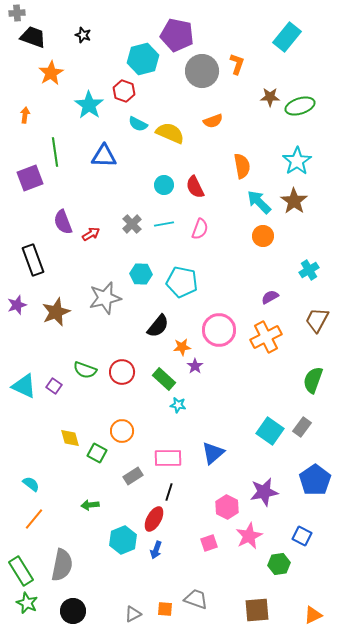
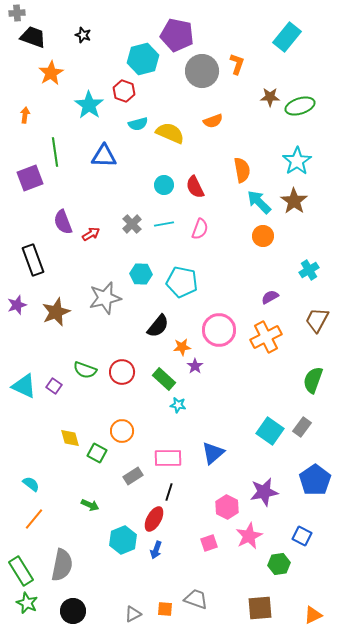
cyan semicircle at (138, 124): rotated 42 degrees counterclockwise
orange semicircle at (242, 166): moved 4 px down
green arrow at (90, 505): rotated 150 degrees counterclockwise
brown square at (257, 610): moved 3 px right, 2 px up
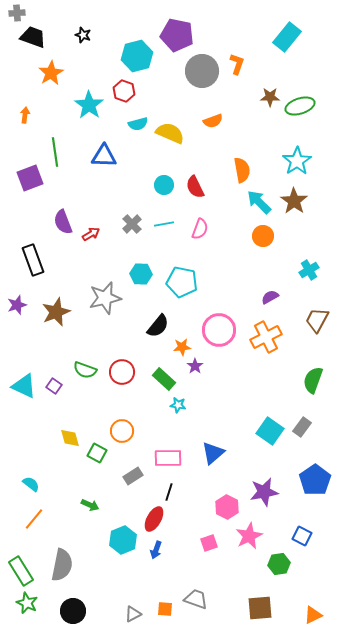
cyan hexagon at (143, 59): moved 6 px left, 3 px up
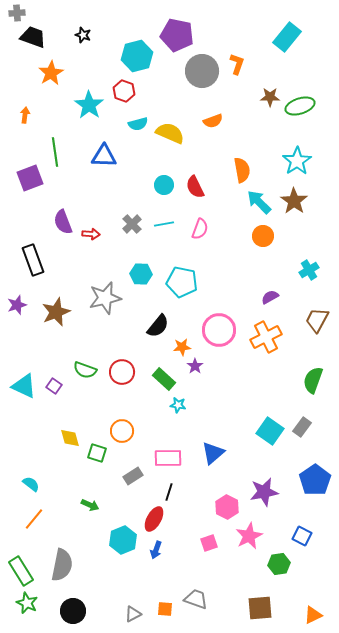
red arrow at (91, 234): rotated 36 degrees clockwise
green square at (97, 453): rotated 12 degrees counterclockwise
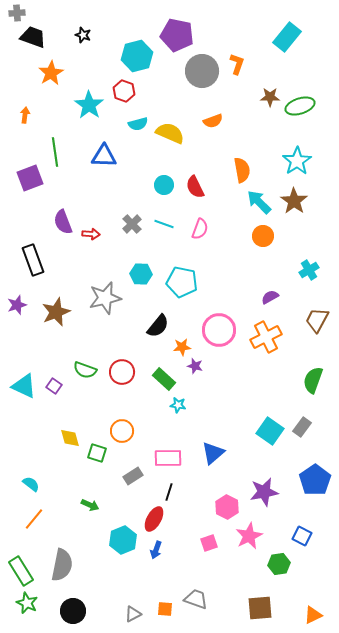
cyan line at (164, 224): rotated 30 degrees clockwise
purple star at (195, 366): rotated 21 degrees counterclockwise
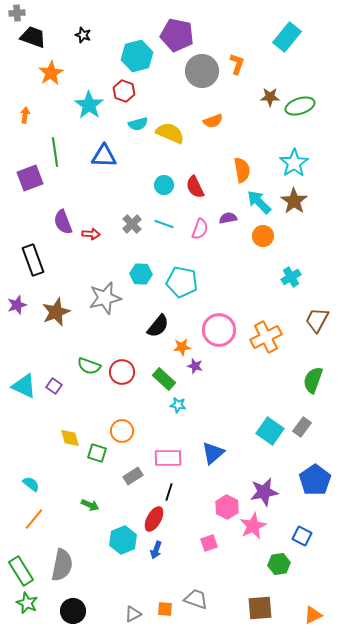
cyan star at (297, 161): moved 3 px left, 2 px down
cyan cross at (309, 270): moved 18 px left, 7 px down
purple semicircle at (270, 297): moved 42 px left, 79 px up; rotated 18 degrees clockwise
green semicircle at (85, 370): moved 4 px right, 4 px up
pink star at (249, 536): moved 4 px right, 10 px up
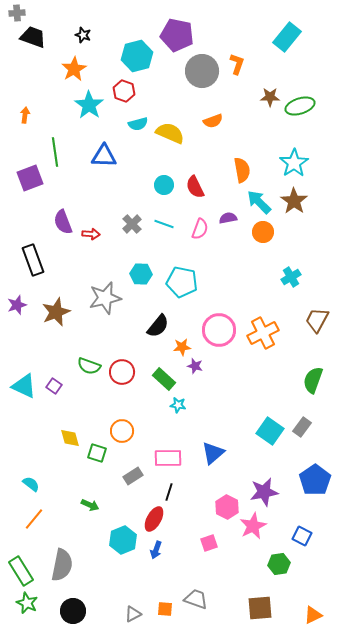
orange star at (51, 73): moved 23 px right, 4 px up
orange circle at (263, 236): moved 4 px up
orange cross at (266, 337): moved 3 px left, 4 px up
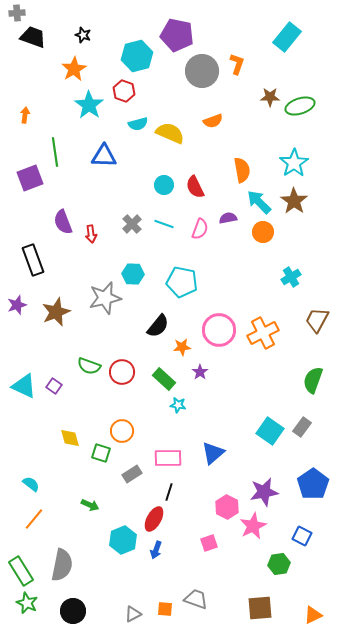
red arrow at (91, 234): rotated 78 degrees clockwise
cyan hexagon at (141, 274): moved 8 px left
purple star at (195, 366): moved 5 px right, 6 px down; rotated 21 degrees clockwise
green square at (97, 453): moved 4 px right
gray rectangle at (133, 476): moved 1 px left, 2 px up
blue pentagon at (315, 480): moved 2 px left, 4 px down
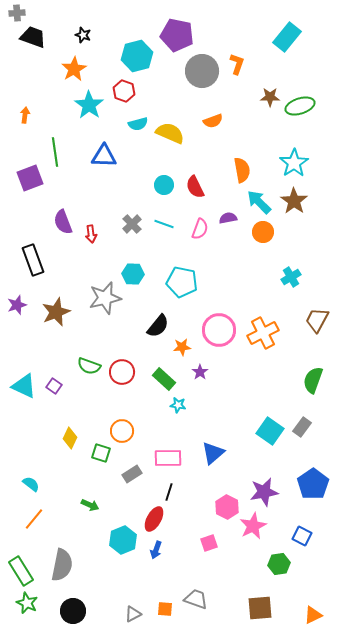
yellow diamond at (70, 438): rotated 40 degrees clockwise
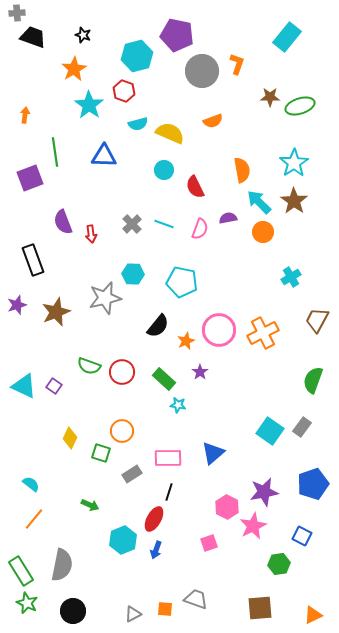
cyan circle at (164, 185): moved 15 px up
orange star at (182, 347): moved 4 px right, 6 px up; rotated 18 degrees counterclockwise
blue pentagon at (313, 484): rotated 16 degrees clockwise
